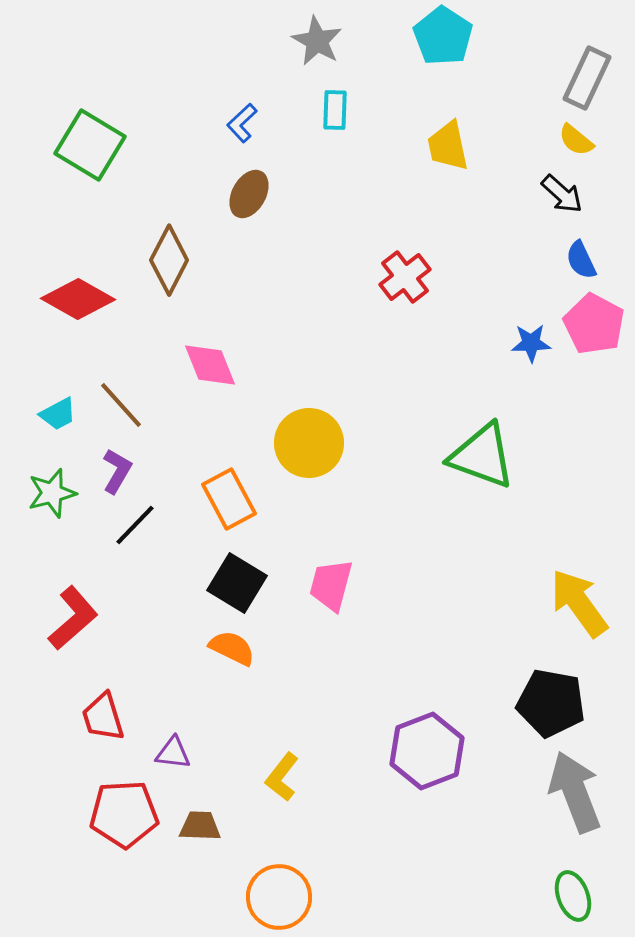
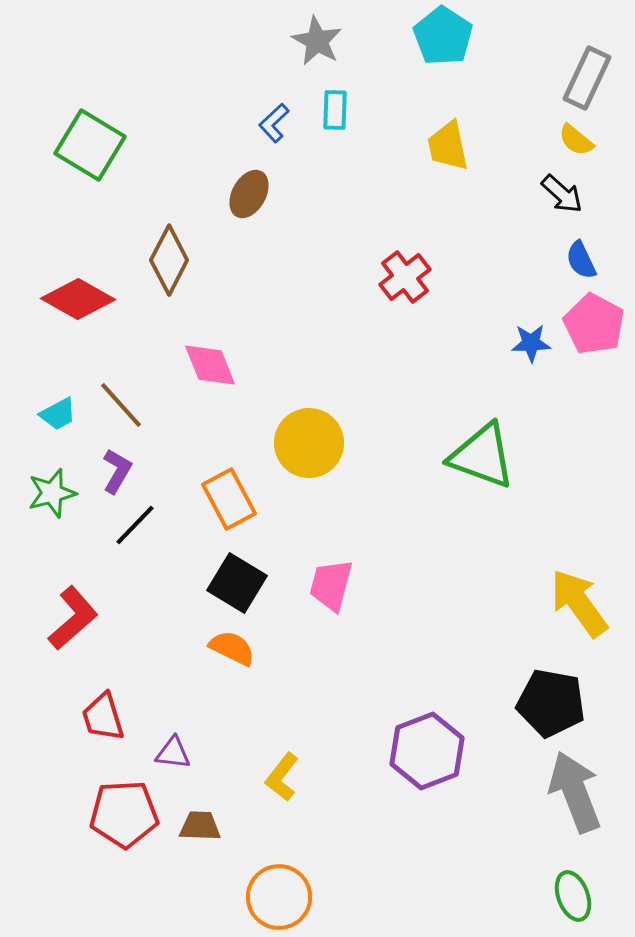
blue L-shape: moved 32 px right
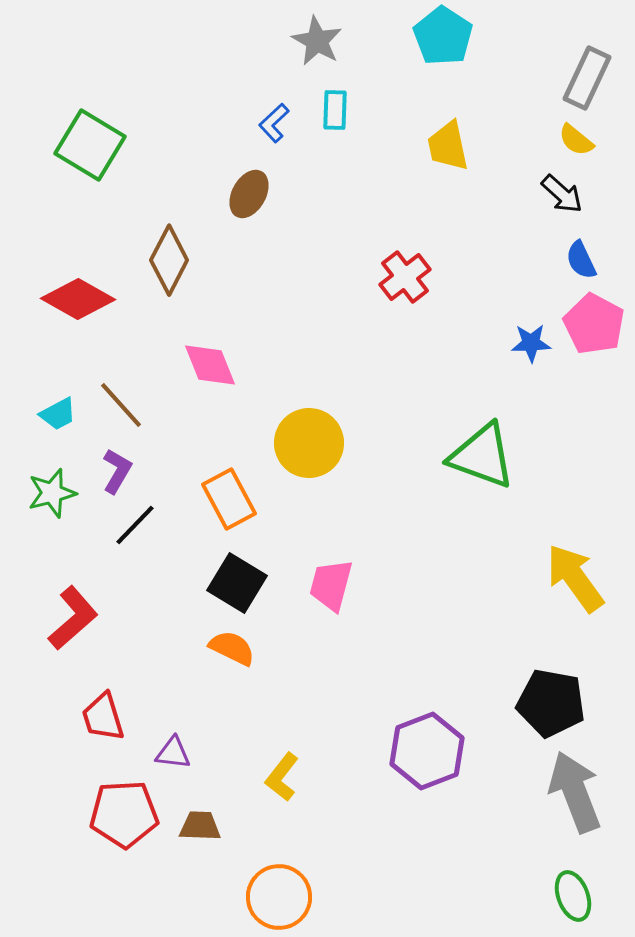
yellow arrow: moved 4 px left, 25 px up
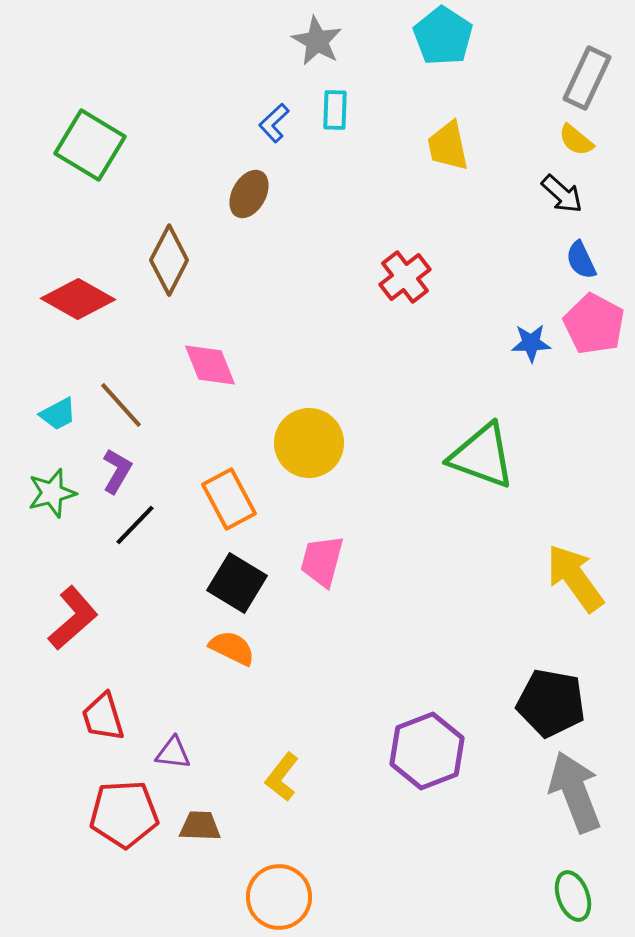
pink trapezoid: moved 9 px left, 24 px up
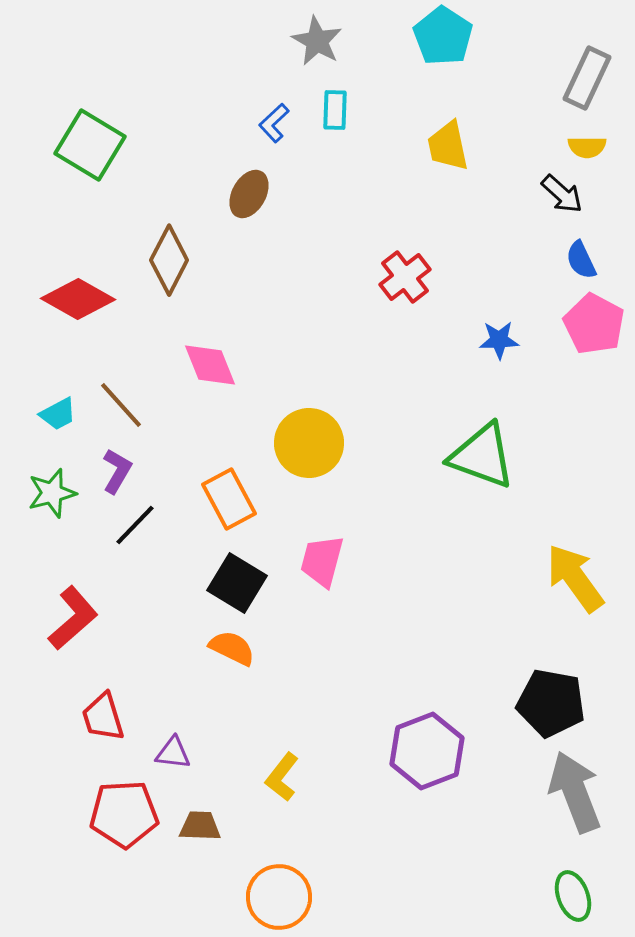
yellow semicircle: moved 11 px right, 7 px down; rotated 39 degrees counterclockwise
blue star: moved 32 px left, 3 px up
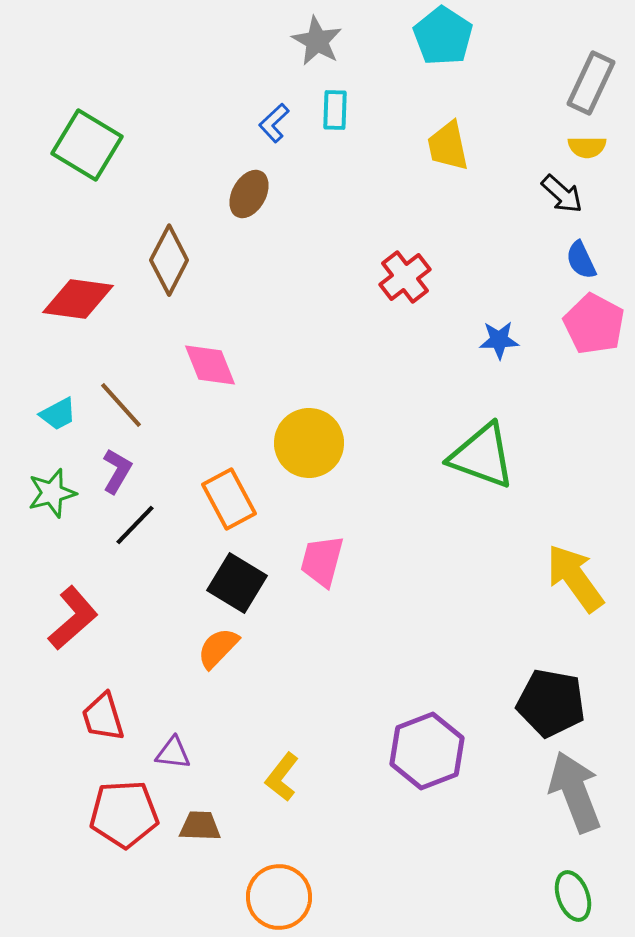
gray rectangle: moved 4 px right, 5 px down
green square: moved 3 px left
red diamond: rotated 22 degrees counterclockwise
orange semicircle: moved 14 px left; rotated 72 degrees counterclockwise
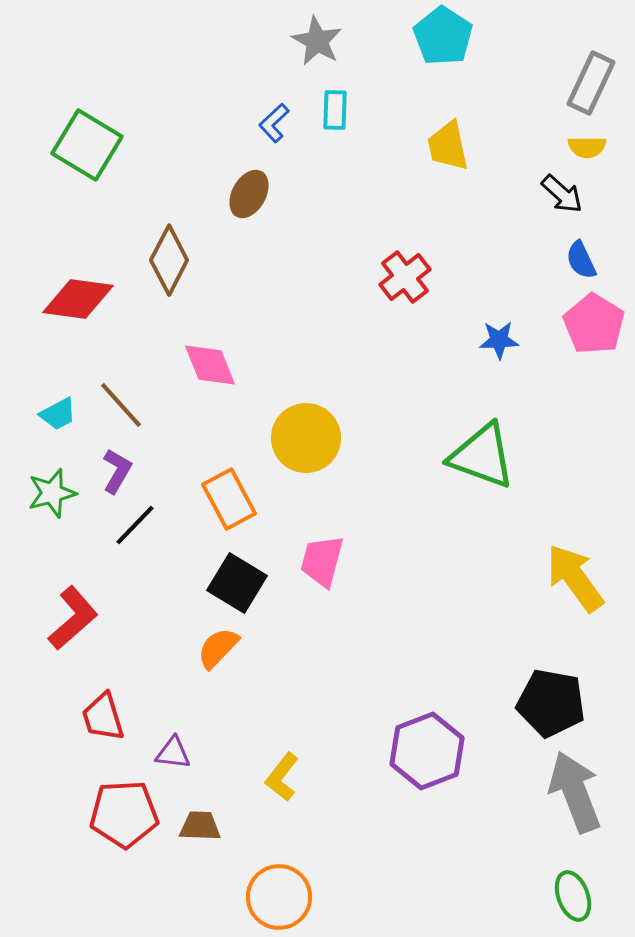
pink pentagon: rotated 4 degrees clockwise
yellow circle: moved 3 px left, 5 px up
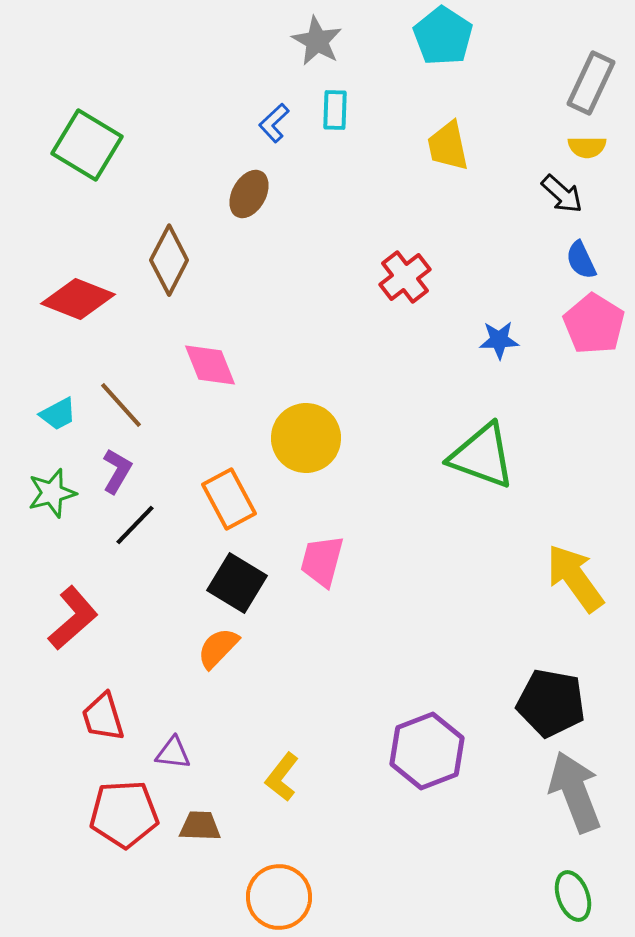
red diamond: rotated 14 degrees clockwise
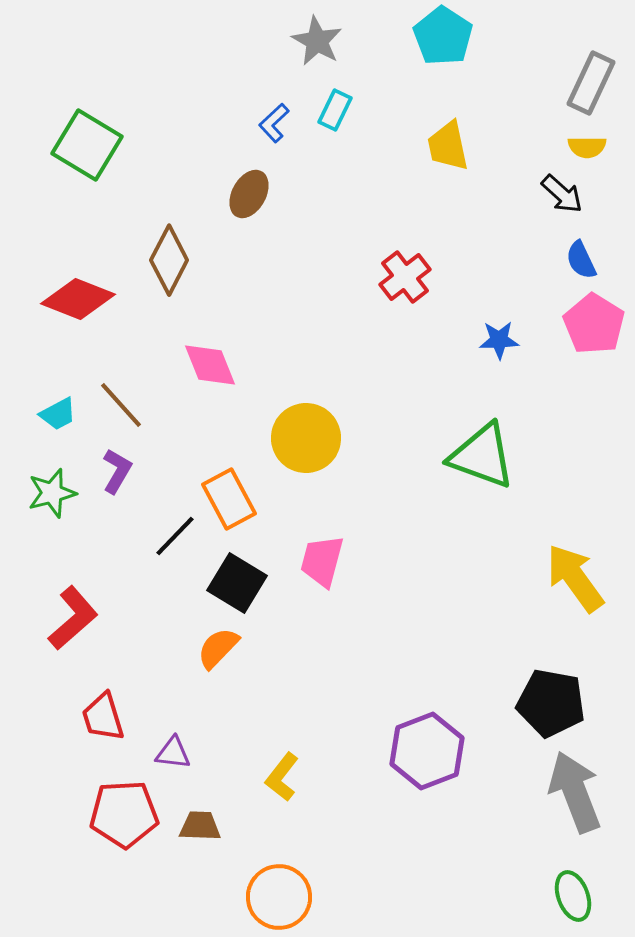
cyan rectangle: rotated 24 degrees clockwise
black line: moved 40 px right, 11 px down
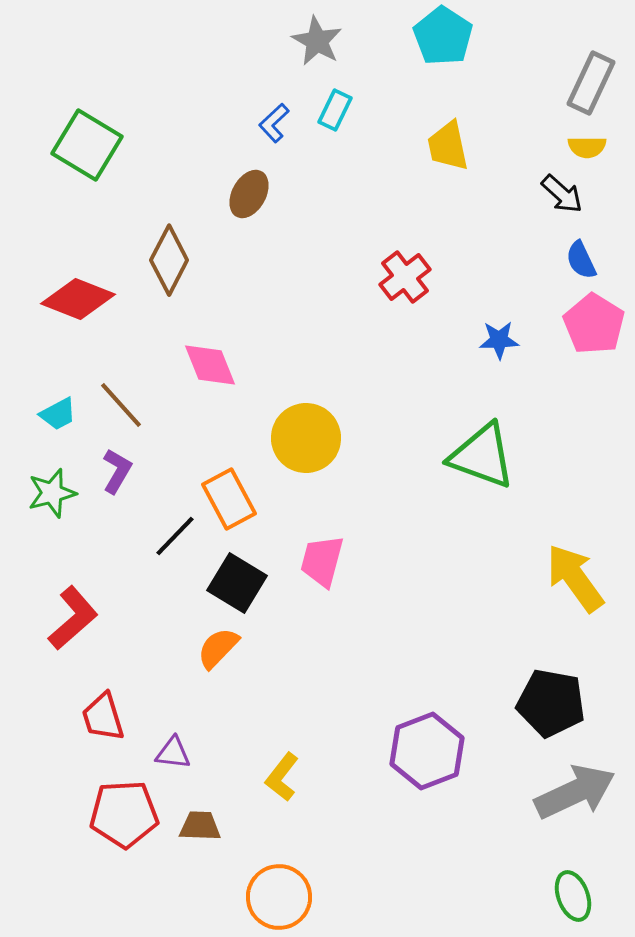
gray arrow: rotated 86 degrees clockwise
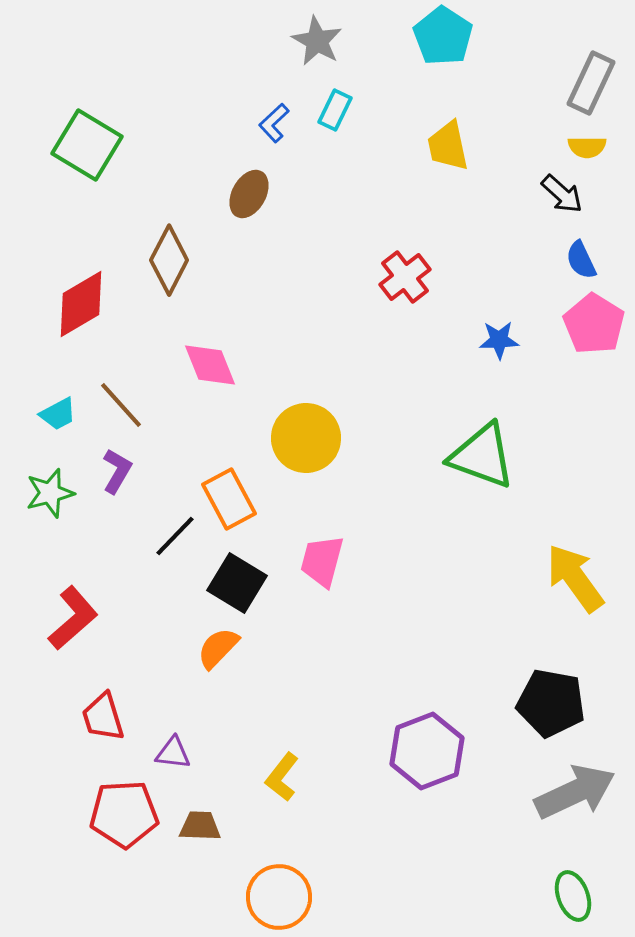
red diamond: moved 3 px right, 5 px down; rotated 52 degrees counterclockwise
green star: moved 2 px left
